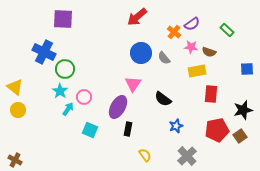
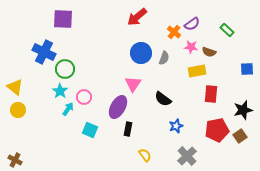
gray semicircle: rotated 120 degrees counterclockwise
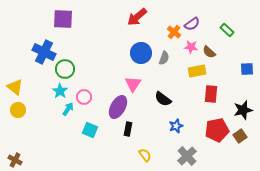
brown semicircle: rotated 24 degrees clockwise
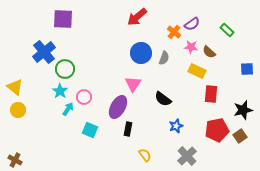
blue cross: rotated 25 degrees clockwise
yellow rectangle: rotated 36 degrees clockwise
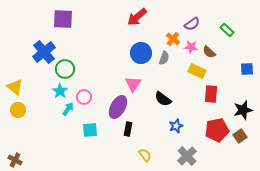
orange cross: moved 1 px left, 7 px down
cyan square: rotated 28 degrees counterclockwise
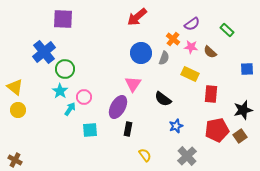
brown semicircle: moved 1 px right
yellow rectangle: moved 7 px left, 3 px down
cyan arrow: moved 2 px right
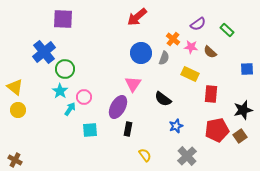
purple semicircle: moved 6 px right
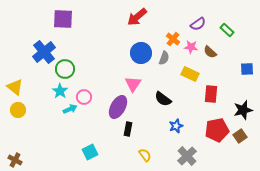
cyan arrow: rotated 32 degrees clockwise
cyan square: moved 22 px down; rotated 21 degrees counterclockwise
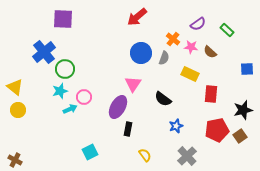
cyan star: rotated 21 degrees clockwise
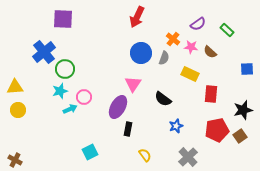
red arrow: rotated 25 degrees counterclockwise
yellow triangle: rotated 42 degrees counterclockwise
gray cross: moved 1 px right, 1 px down
